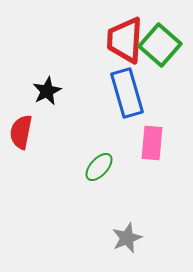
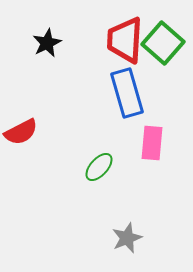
green square: moved 3 px right, 2 px up
black star: moved 48 px up
red semicircle: rotated 128 degrees counterclockwise
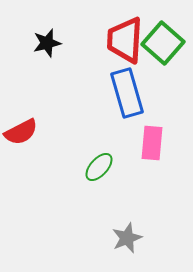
black star: rotated 12 degrees clockwise
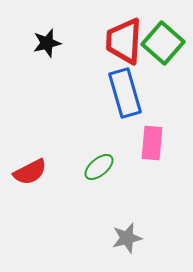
red trapezoid: moved 1 px left, 1 px down
blue rectangle: moved 2 px left
red semicircle: moved 9 px right, 40 px down
green ellipse: rotated 8 degrees clockwise
gray star: rotated 8 degrees clockwise
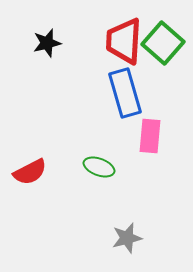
pink rectangle: moved 2 px left, 7 px up
green ellipse: rotated 60 degrees clockwise
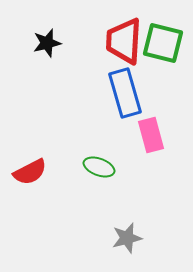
green square: rotated 27 degrees counterclockwise
pink rectangle: moved 1 px right, 1 px up; rotated 20 degrees counterclockwise
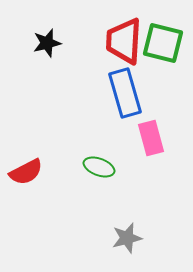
pink rectangle: moved 3 px down
red semicircle: moved 4 px left
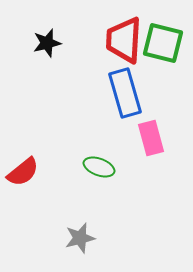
red trapezoid: moved 1 px up
red semicircle: moved 3 px left; rotated 12 degrees counterclockwise
gray star: moved 47 px left
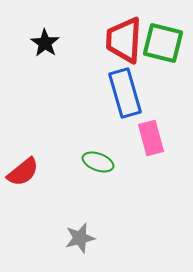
black star: moved 2 px left; rotated 24 degrees counterclockwise
green ellipse: moved 1 px left, 5 px up
